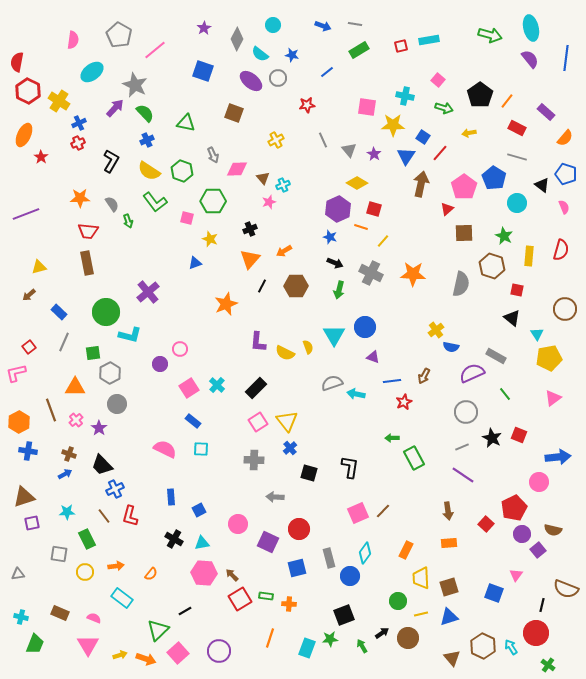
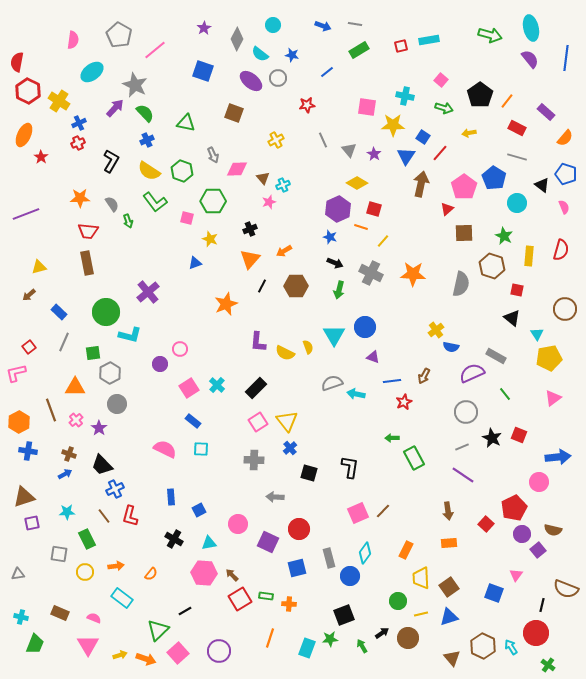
pink square at (438, 80): moved 3 px right
cyan triangle at (202, 543): moved 7 px right
brown square at (449, 587): rotated 18 degrees counterclockwise
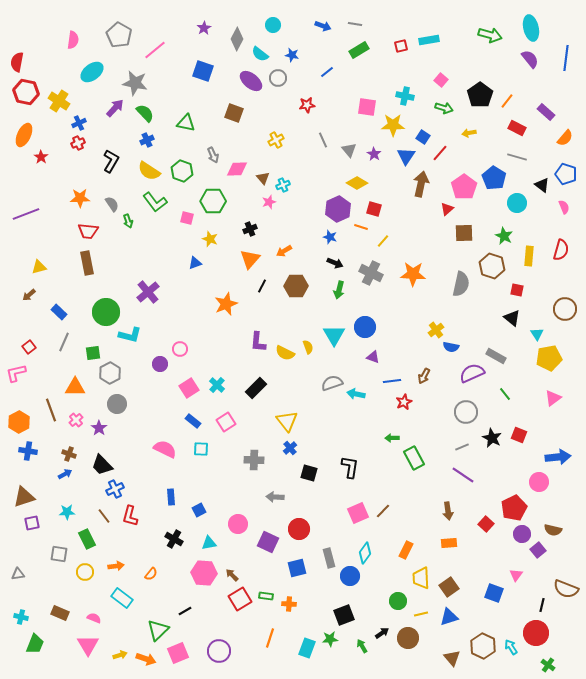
gray star at (135, 85): moved 2 px up; rotated 15 degrees counterclockwise
red hexagon at (28, 91): moved 2 px left, 1 px down; rotated 15 degrees counterclockwise
pink square at (258, 422): moved 32 px left
pink square at (178, 653): rotated 20 degrees clockwise
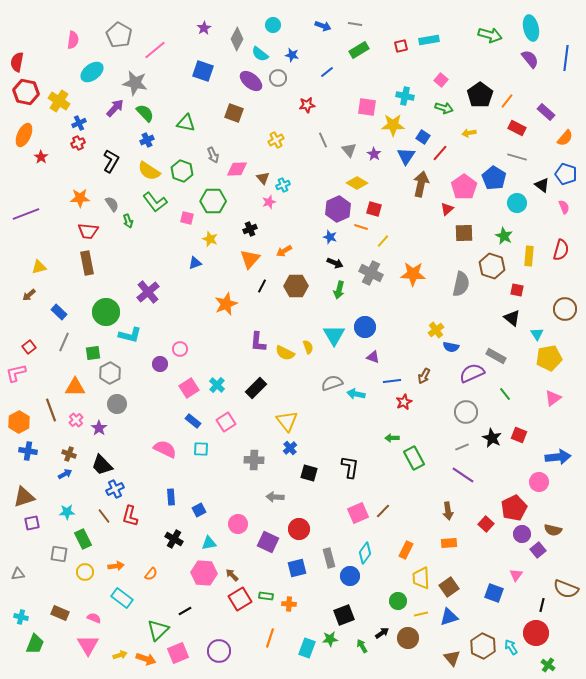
green rectangle at (87, 539): moved 4 px left
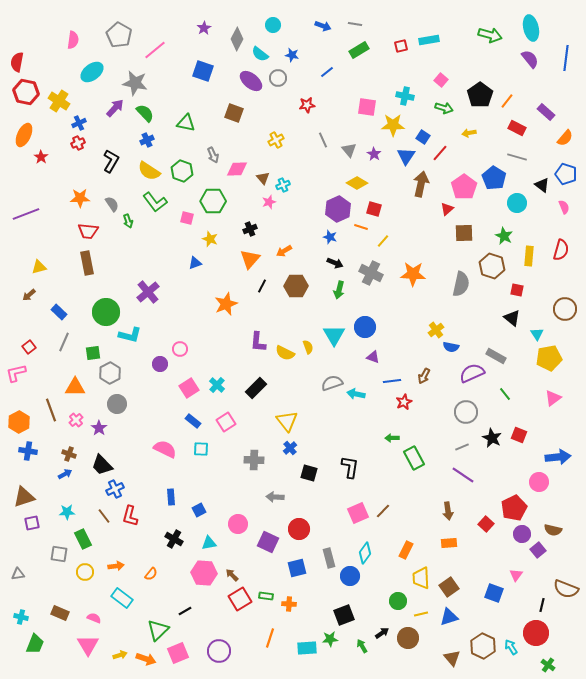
cyan rectangle at (307, 648): rotated 66 degrees clockwise
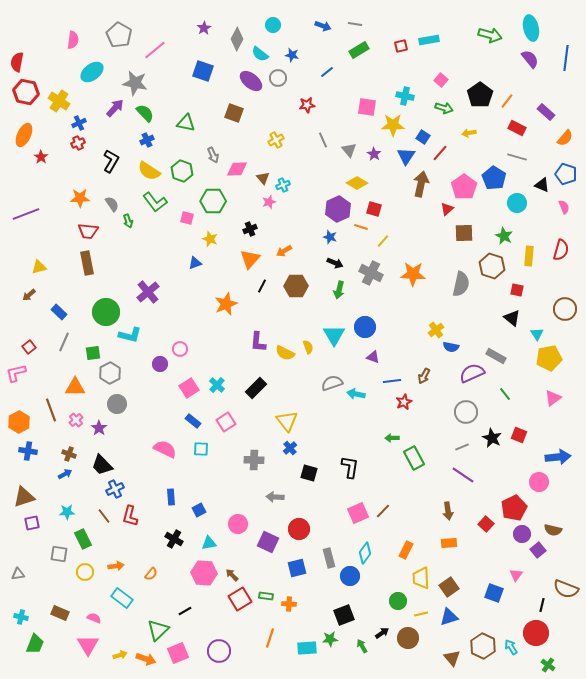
black triangle at (542, 185): rotated 14 degrees counterclockwise
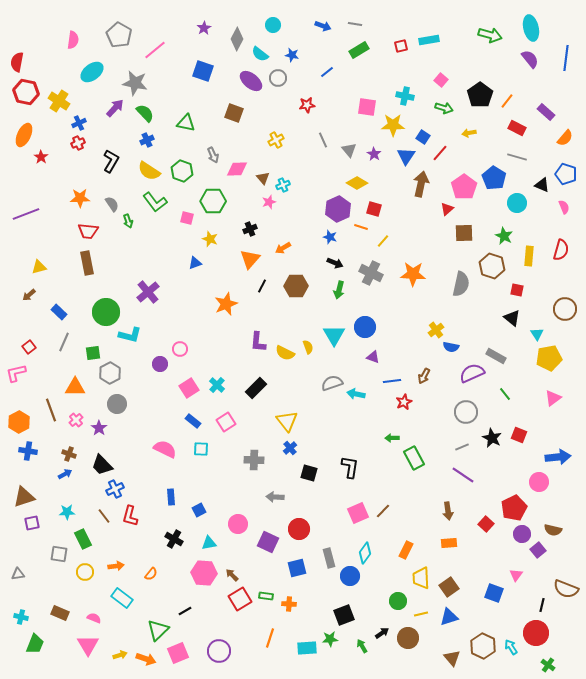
orange arrow at (284, 251): moved 1 px left, 3 px up
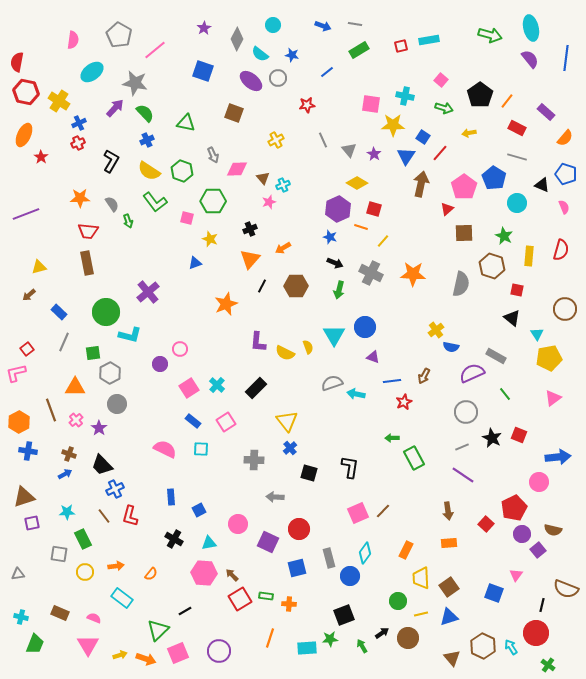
pink square at (367, 107): moved 4 px right, 3 px up
red square at (29, 347): moved 2 px left, 2 px down
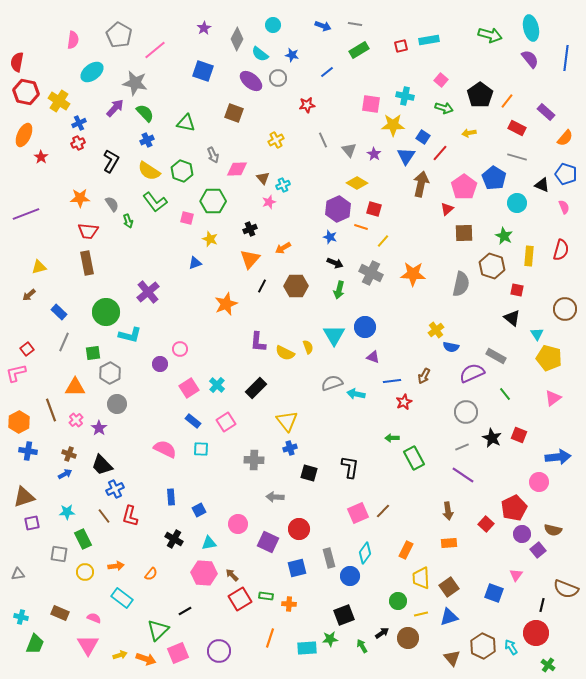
yellow pentagon at (549, 358): rotated 25 degrees clockwise
blue cross at (290, 448): rotated 24 degrees clockwise
